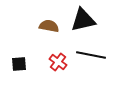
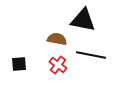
black triangle: rotated 24 degrees clockwise
brown semicircle: moved 8 px right, 13 px down
red cross: moved 3 px down
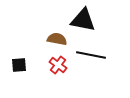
black square: moved 1 px down
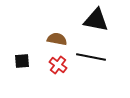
black triangle: moved 13 px right
black line: moved 2 px down
black square: moved 3 px right, 4 px up
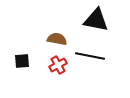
black line: moved 1 px left, 1 px up
red cross: rotated 24 degrees clockwise
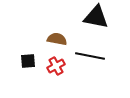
black triangle: moved 3 px up
black square: moved 6 px right
red cross: moved 2 px left, 1 px down
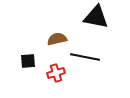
brown semicircle: rotated 24 degrees counterclockwise
black line: moved 5 px left, 1 px down
red cross: moved 7 px down; rotated 12 degrees clockwise
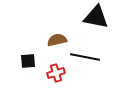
brown semicircle: moved 1 px down
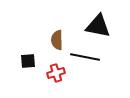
black triangle: moved 2 px right, 9 px down
brown semicircle: rotated 78 degrees counterclockwise
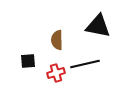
black line: moved 7 px down; rotated 24 degrees counterclockwise
